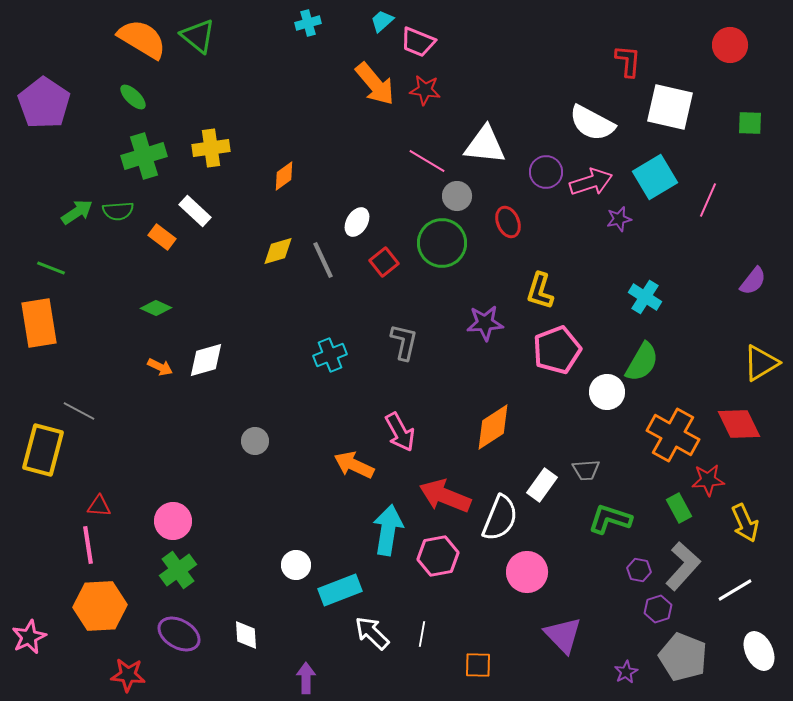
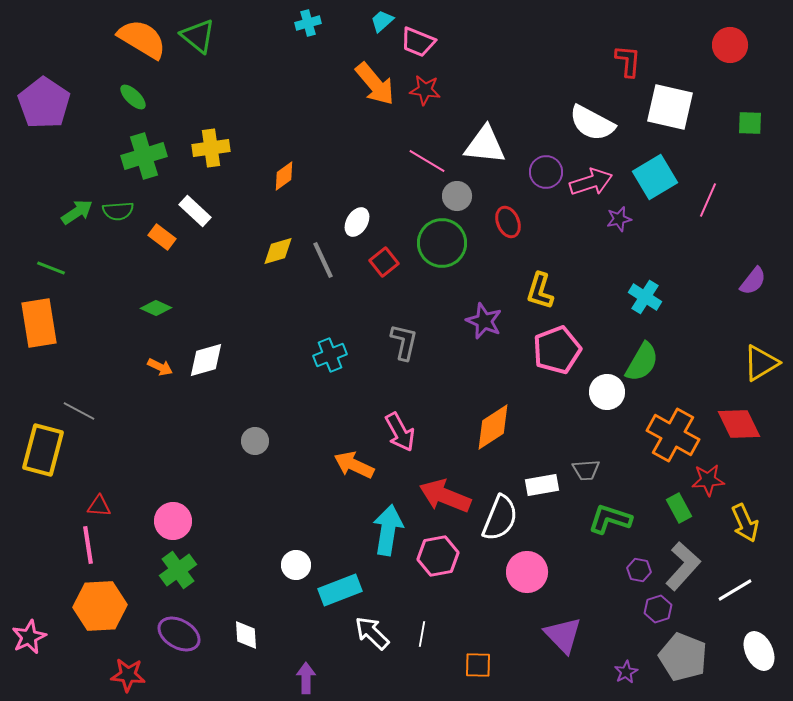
purple star at (485, 323): moved 1 px left, 2 px up; rotated 27 degrees clockwise
white rectangle at (542, 485): rotated 44 degrees clockwise
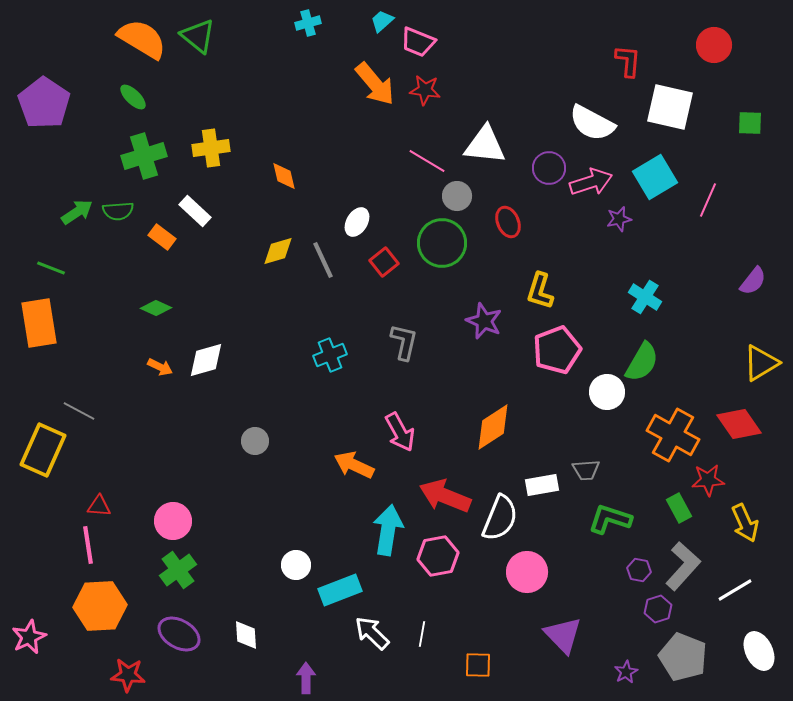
red circle at (730, 45): moved 16 px left
purple circle at (546, 172): moved 3 px right, 4 px up
orange diamond at (284, 176): rotated 68 degrees counterclockwise
red diamond at (739, 424): rotated 9 degrees counterclockwise
yellow rectangle at (43, 450): rotated 9 degrees clockwise
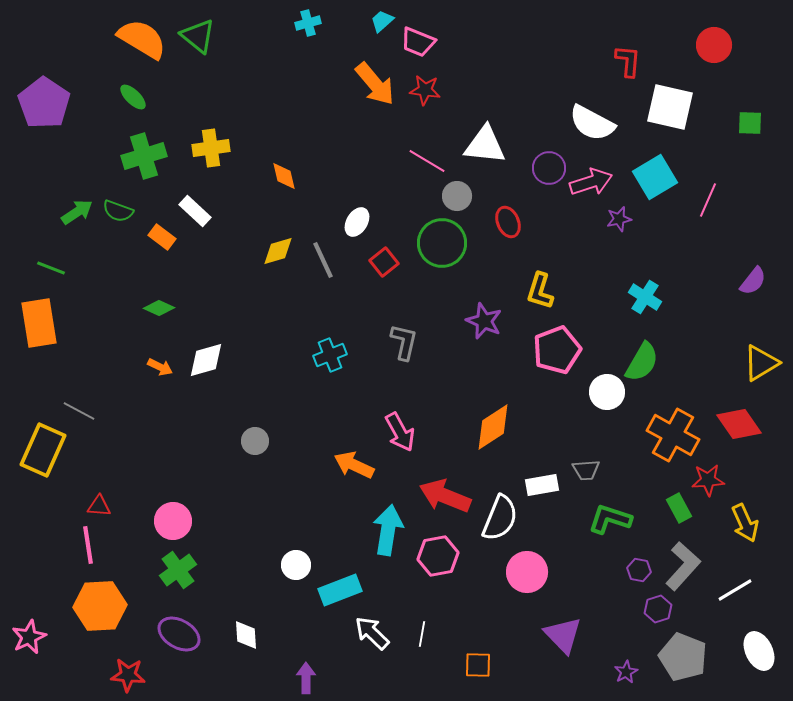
green semicircle at (118, 211): rotated 24 degrees clockwise
green diamond at (156, 308): moved 3 px right
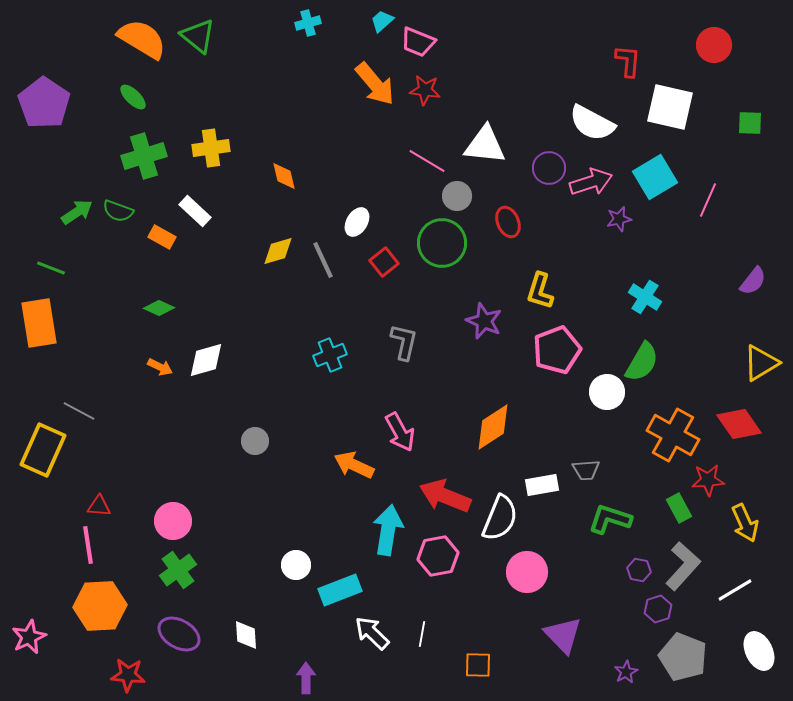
orange rectangle at (162, 237): rotated 8 degrees counterclockwise
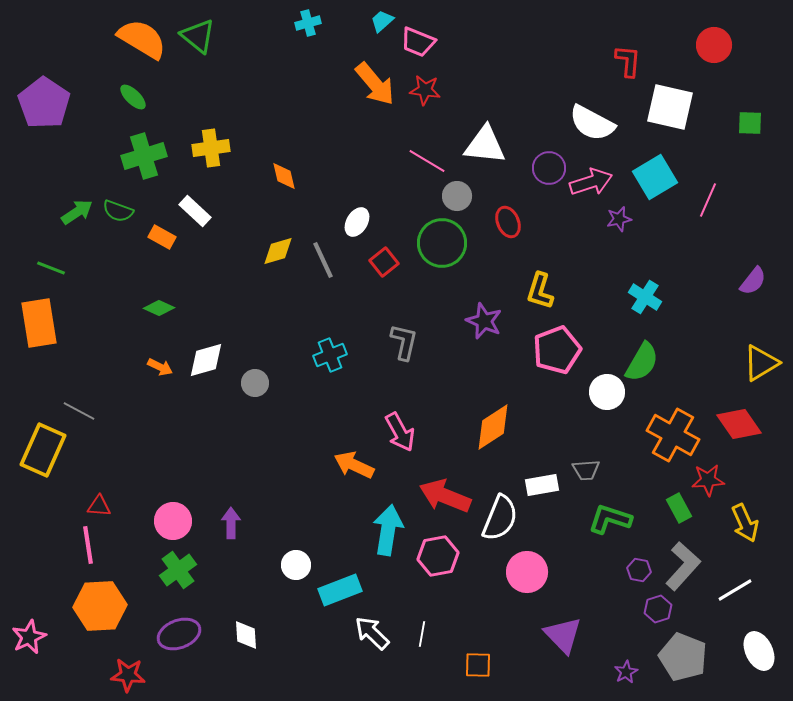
gray circle at (255, 441): moved 58 px up
purple ellipse at (179, 634): rotated 51 degrees counterclockwise
purple arrow at (306, 678): moved 75 px left, 155 px up
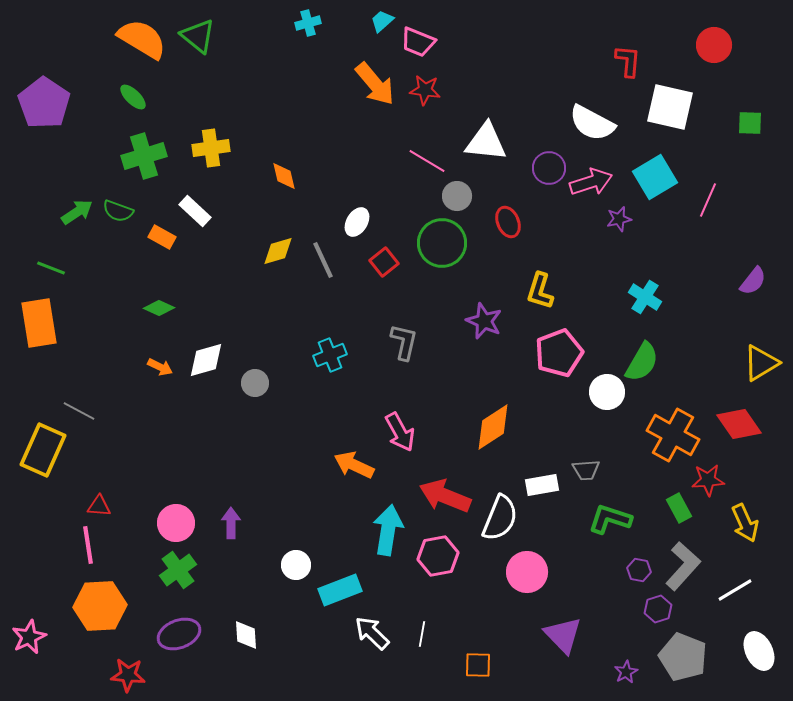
white triangle at (485, 145): moved 1 px right, 3 px up
pink pentagon at (557, 350): moved 2 px right, 3 px down
pink circle at (173, 521): moved 3 px right, 2 px down
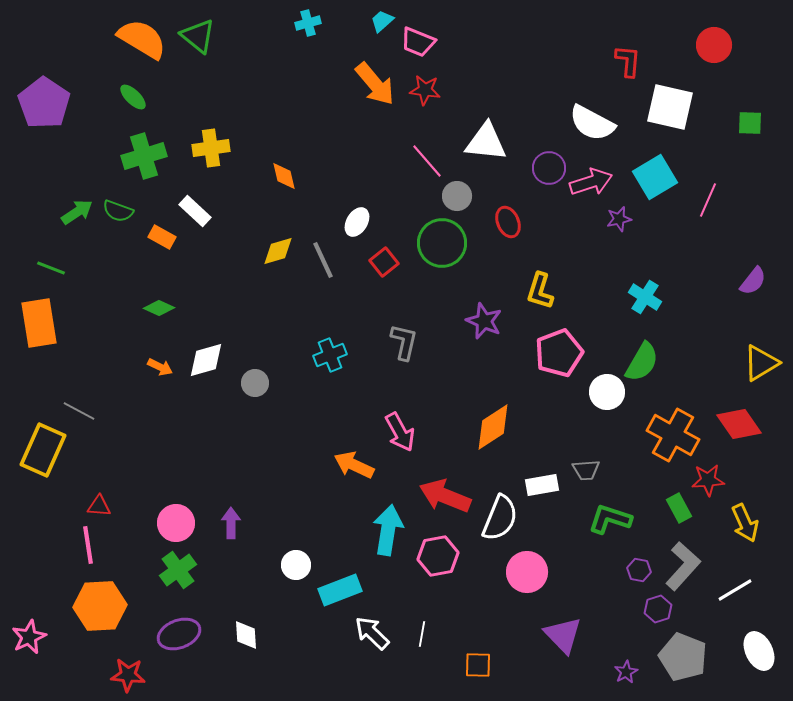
pink line at (427, 161): rotated 18 degrees clockwise
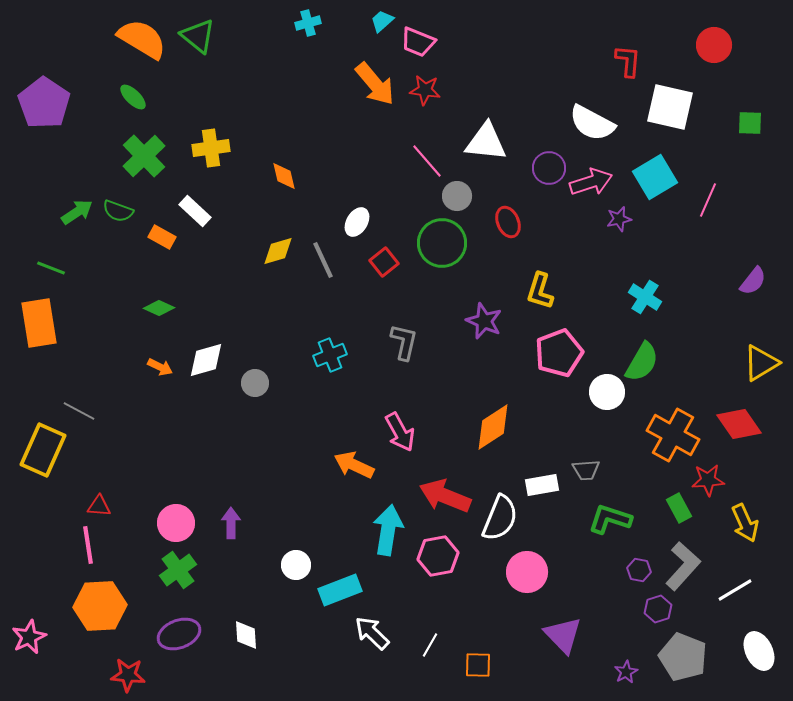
green cross at (144, 156): rotated 27 degrees counterclockwise
white line at (422, 634): moved 8 px right, 11 px down; rotated 20 degrees clockwise
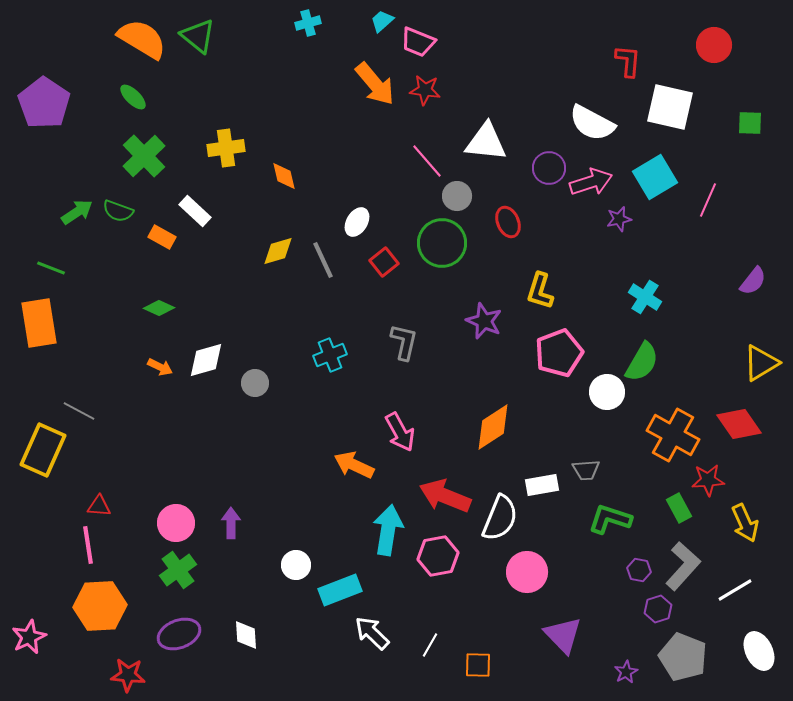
yellow cross at (211, 148): moved 15 px right
